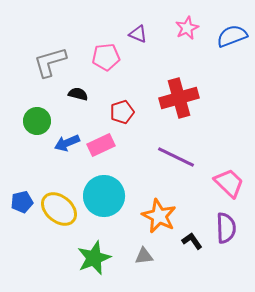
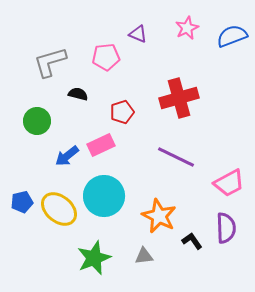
blue arrow: moved 13 px down; rotated 15 degrees counterclockwise
pink trapezoid: rotated 108 degrees clockwise
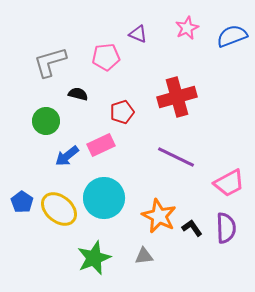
red cross: moved 2 px left, 1 px up
green circle: moved 9 px right
cyan circle: moved 2 px down
blue pentagon: rotated 25 degrees counterclockwise
black L-shape: moved 13 px up
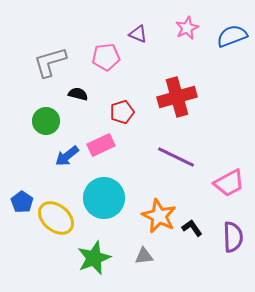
yellow ellipse: moved 3 px left, 9 px down
purple semicircle: moved 7 px right, 9 px down
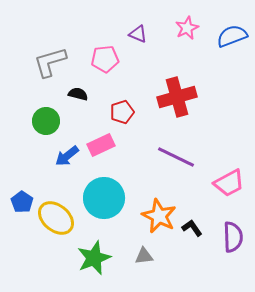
pink pentagon: moved 1 px left, 2 px down
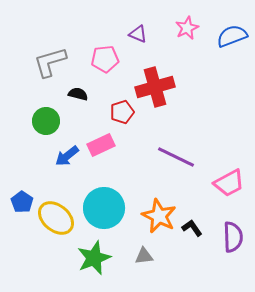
red cross: moved 22 px left, 10 px up
cyan circle: moved 10 px down
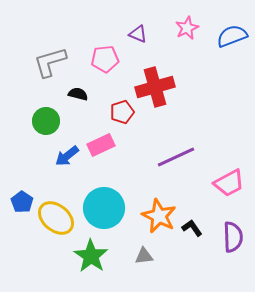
purple line: rotated 51 degrees counterclockwise
green star: moved 3 px left, 2 px up; rotated 16 degrees counterclockwise
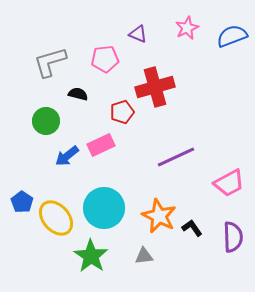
yellow ellipse: rotated 9 degrees clockwise
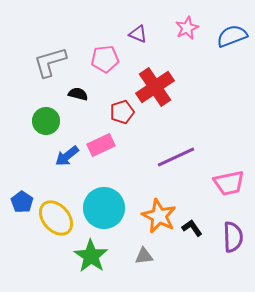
red cross: rotated 18 degrees counterclockwise
pink trapezoid: rotated 16 degrees clockwise
